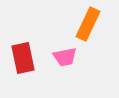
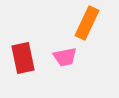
orange rectangle: moved 1 px left, 1 px up
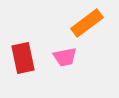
orange rectangle: rotated 28 degrees clockwise
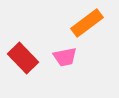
red rectangle: rotated 32 degrees counterclockwise
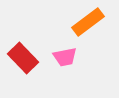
orange rectangle: moved 1 px right, 1 px up
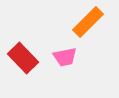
orange rectangle: rotated 8 degrees counterclockwise
